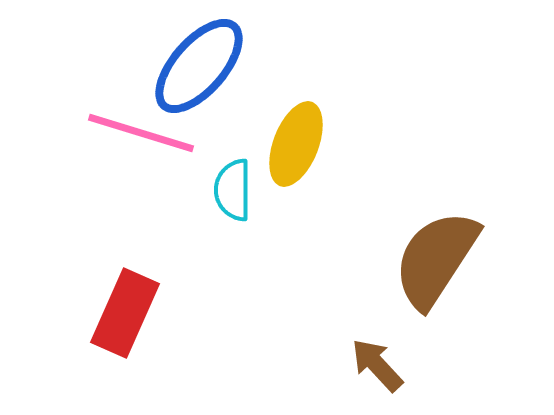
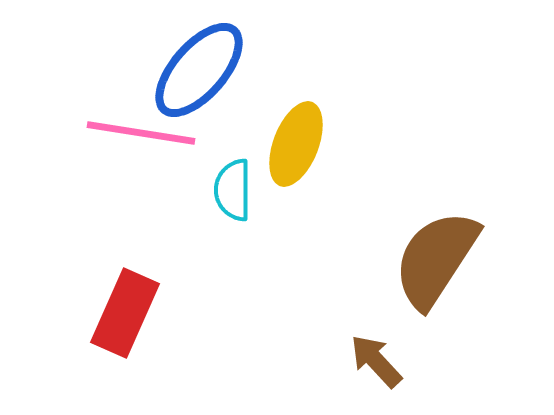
blue ellipse: moved 4 px down
pink line: rotated 8 degrees counterclockwise
brown arrow: moved 1 px left, 4 px up
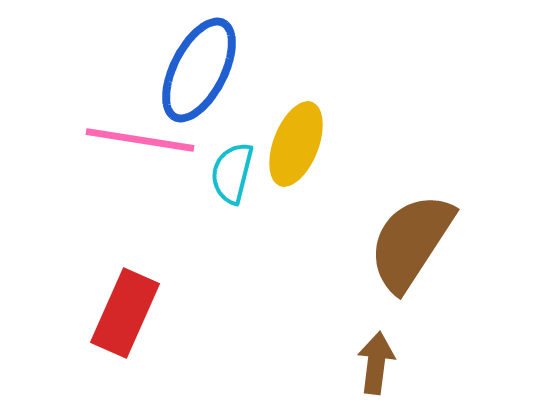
blue ellipse: rotated 14 degrees counterclockwise
pink line: moved 1 px left, 7 px down
cyan semicircle: moved 1 px left, 17 px up; rotated 14 degrees clockwise
brown semicircle: moved 25 px left, 17 px up
brown arrow: moved 2 px down; rotated 50 degrees clockwise
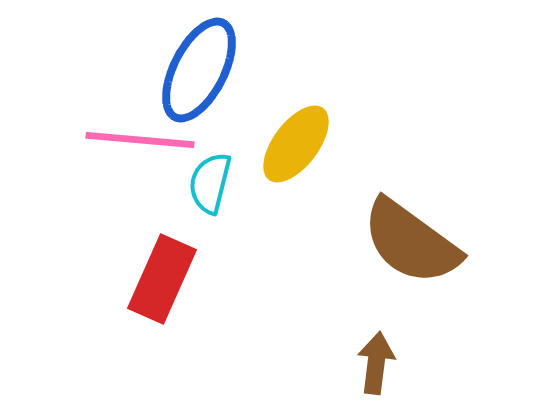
pink line: rotated 4 degrees counterclockwise
yellow ellipse: rotated 16 degrees clockwise
cyan semicircle: moved 22 px left, 10 px down
brown semicircle: rotated 87 degrees counterclockwise
red rectangle: moved 37 px right, 34 px up
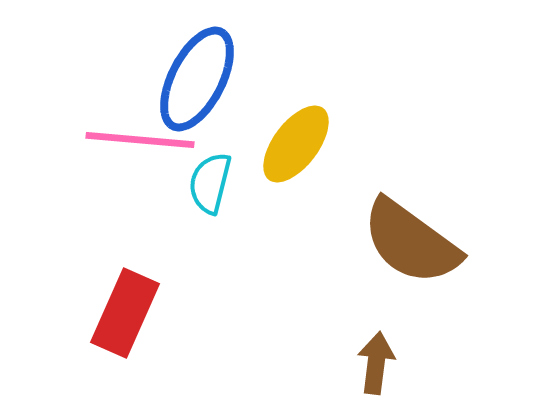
blue ellipse: moved 2 px left, 9 px down
red rectangle: moved 37 px left, 34 px down
